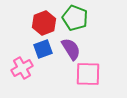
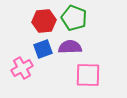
green pentagon: moved 1 px left
red hexagon: moved 2 px up; rotated 15 degrees clockwise
purple semicircle: moved 1 px left, 2 px up; rotated 60 degrees counterclockwise
pink square: moved 1 px down
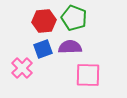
pink cross: rotated 15 degrees counterclockwise
